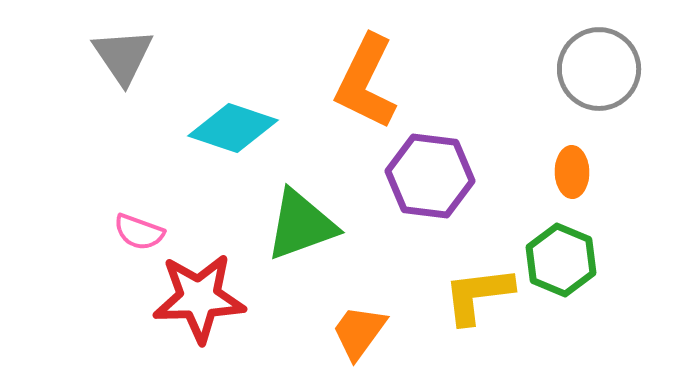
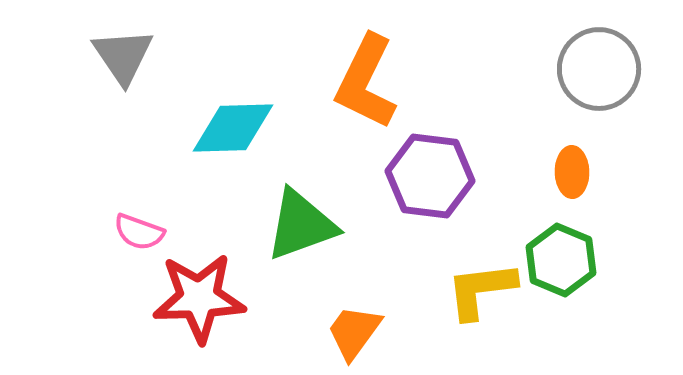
cyan diamond: rotated 20 degrees counterclockwise
yellow L-shape: moved 3 px right, 5 px up
orange trapezoid: moved 5 px left
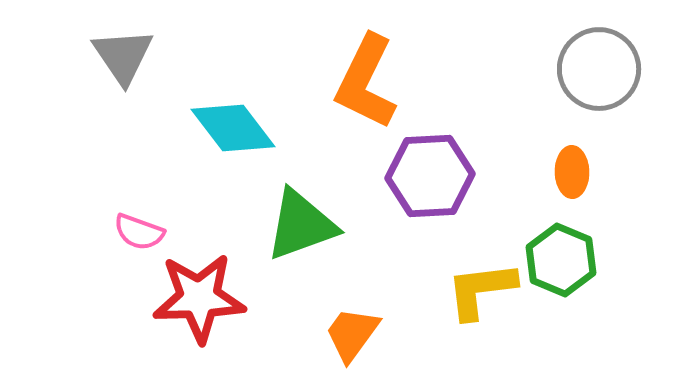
cyan diamond: rotated 54 degrees clockwise
purple hexagon: rotated 10 degrees counterclockwise
orange trapezoid: moved 2 px left, 2 px down
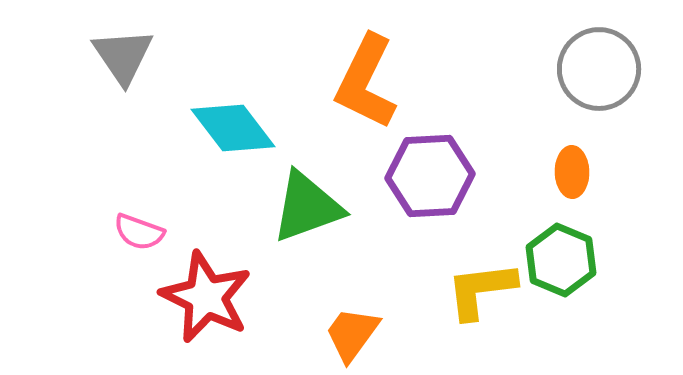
green triangle: moved 6 px right, 18 px up
red star: moved 7 px right, 1 px up; rotated 28 degrees clockwise
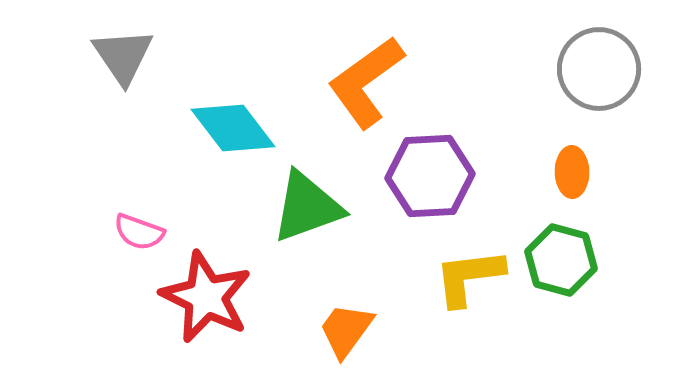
orange L-shape: rotated 28 degrees clockwise
green hexagon: rotated 8 degrees counterclockwise
yellow L-shape: moved 12 px left, 13 px up
orange trapezoid: moved 6 px left, 4 px up
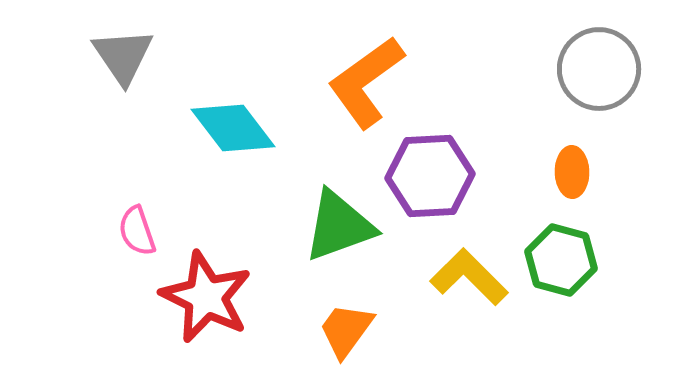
green triangle: moved 32 px right, 19 px down
pink semicircle: moved 2 px left, 1 px up; rotated 51 degrees clockwise
yellow L-shape: rotated 52 degrees clockwise
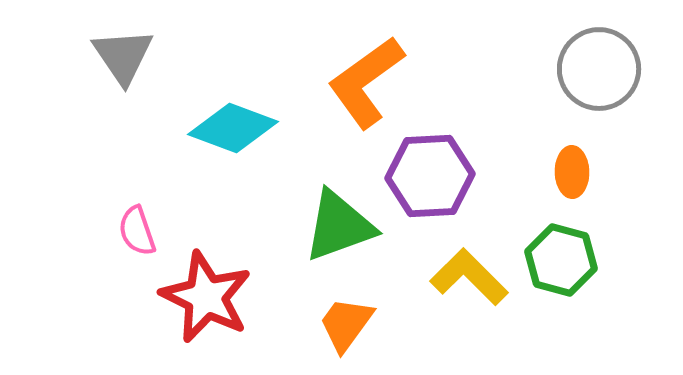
cyan diamond: rotated 32 degrees counterclockwise
orange trapezoid: moved 6 px up
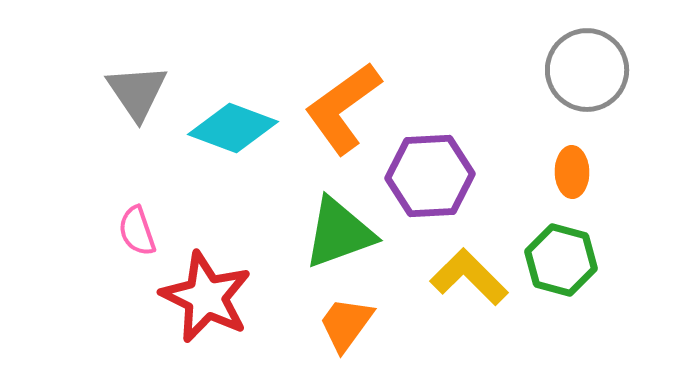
gray triangle: moved 14 px right, 36 px down
gray circle: moved 12 px left, 1 px down
orange L-shape: moved 23 px left, 26 px down
green triangle: moved 7 px down
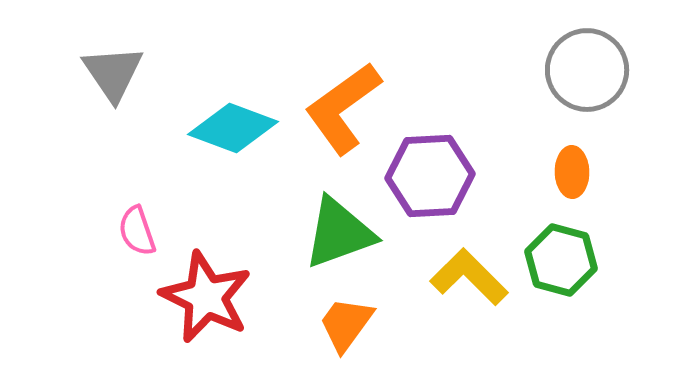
gray triangle: moved 24 px left, 19 px up
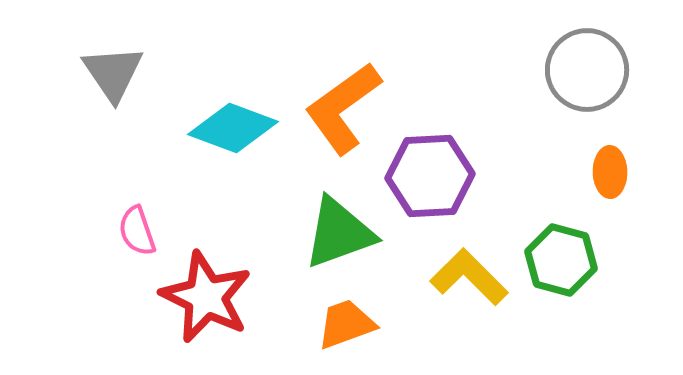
orange ellipse: moved 38 px right
orange trapezoid: rotated 34 degrees clockwise
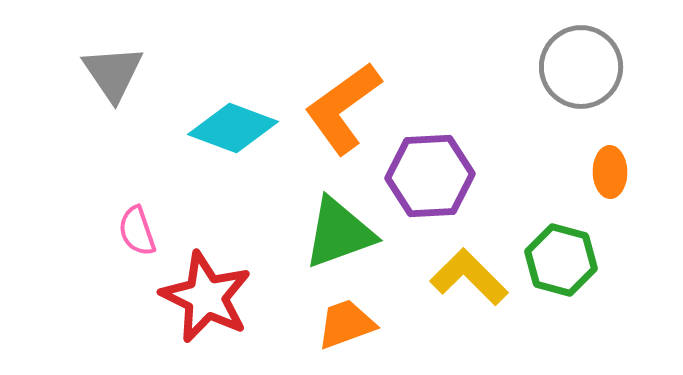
gray circle: moved 6 px left, 3 px up
